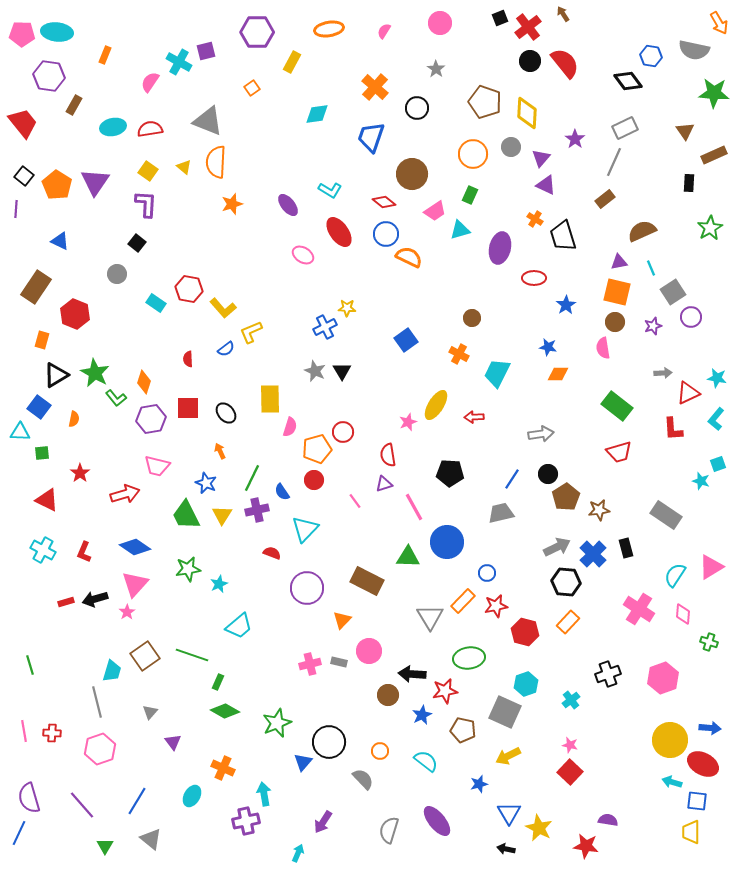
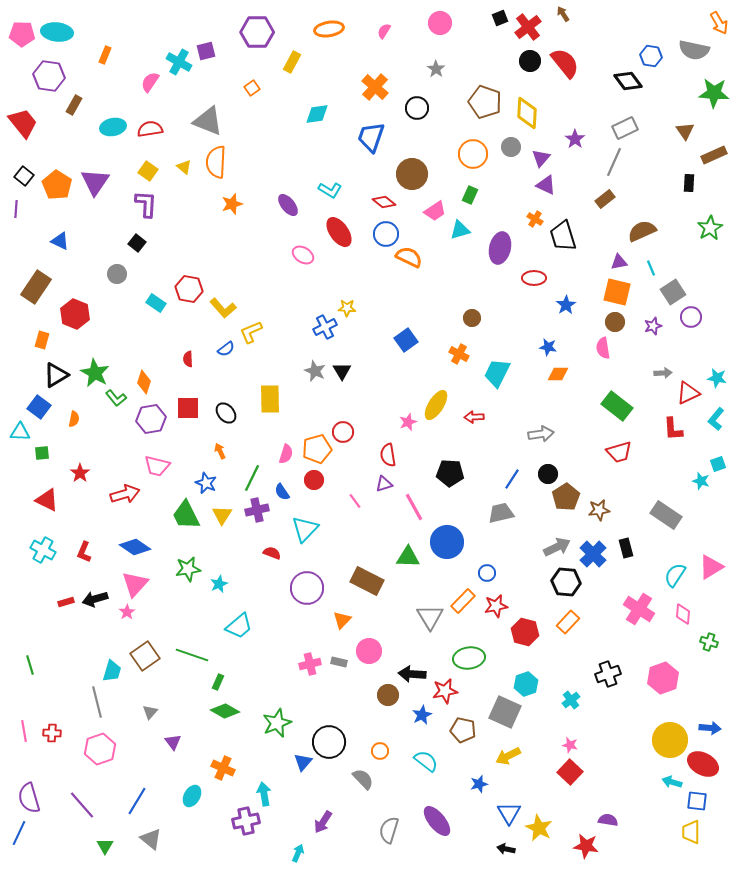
pink semicircle at (290, 427): moved 4 px left, 27 px down
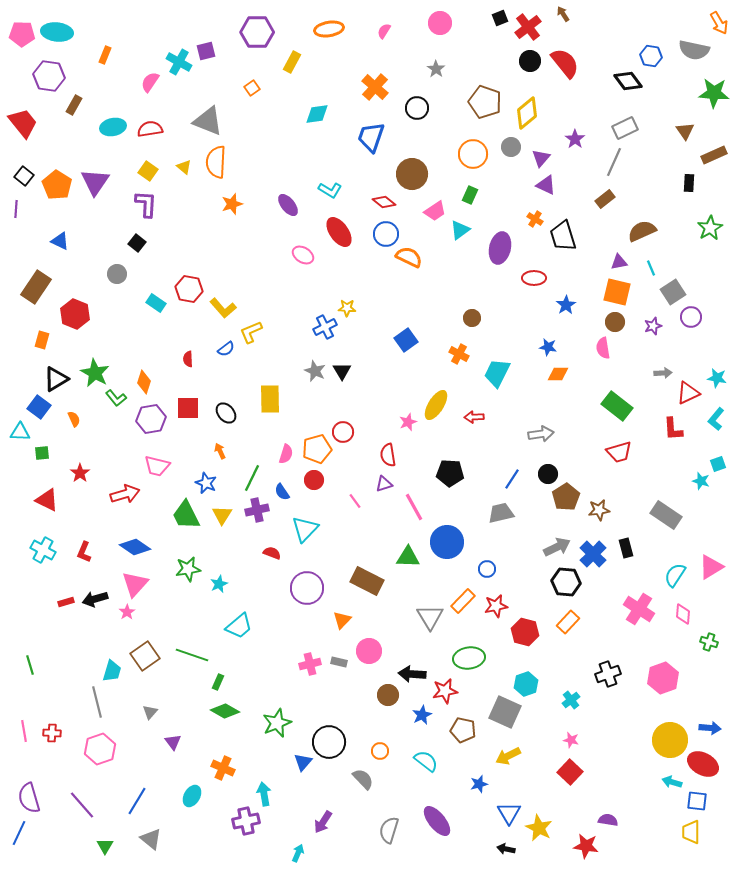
yellow diamond at (527, 113): rotated 48 degrees clockwise
cyan triangle at (460, 230): rotated 20 degrees counterclockwise
black triangle at (56, 375): moved 4 px down
orange semicircle at (74, 419): rotated 35 degrees counterclockwise
blue circle at (487, 573): moved 4 px up
pink star at (570, 745): moved 1 px right, 5 px up
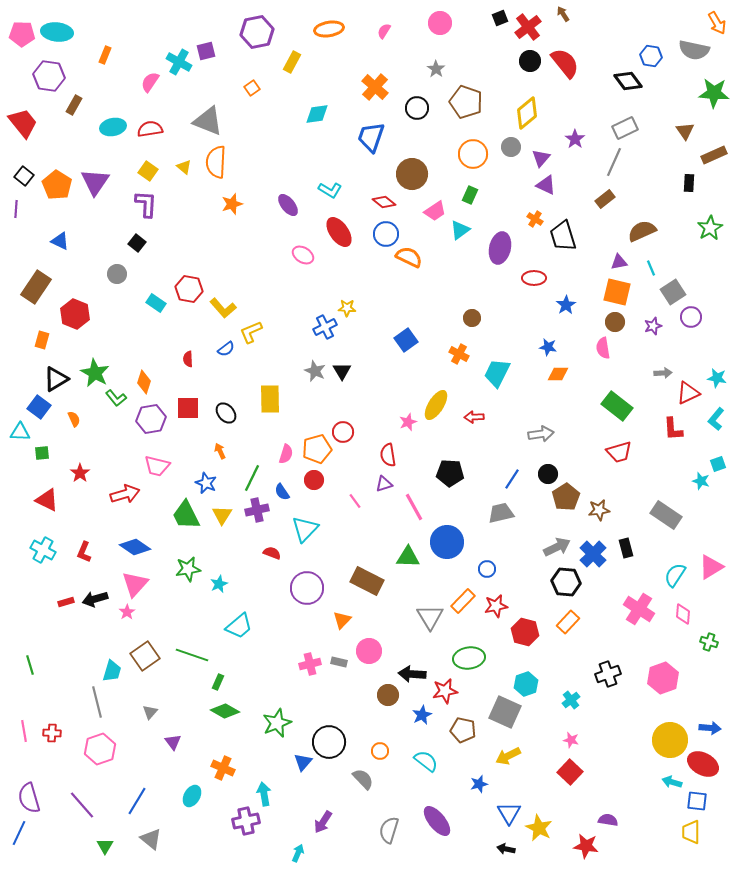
orange arrow at (719, 23): moved 2 px left
purple hexagon at (257, 32): rotated 12 degrees counterclockwise
brown pentagon at (485, 102): moved 19 px left
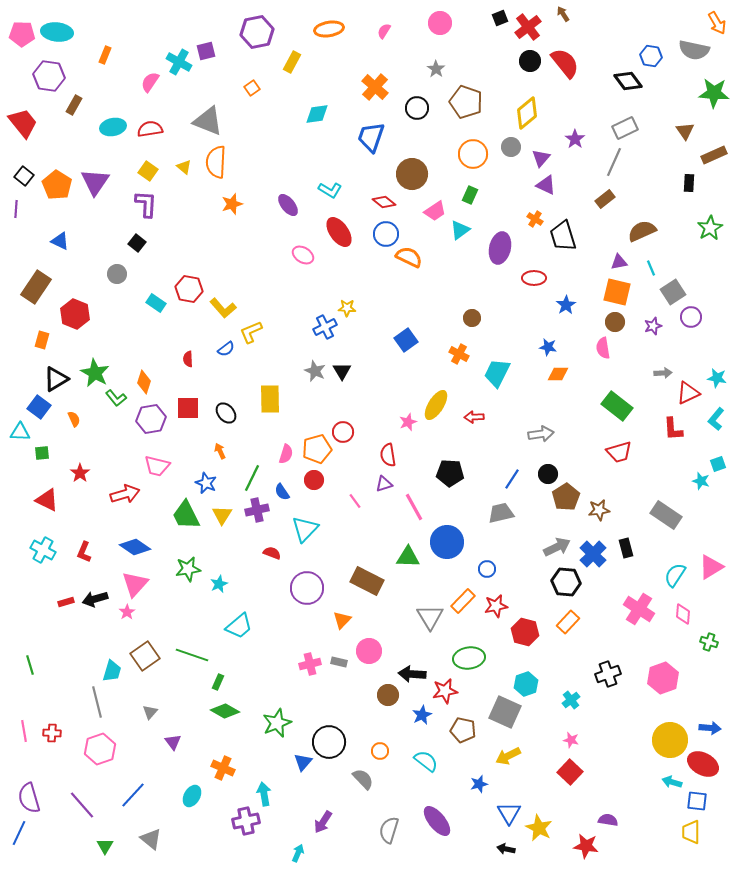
blue line at (137, 801): moved 4 px left, 6 px up; rotated 12 degrees clockwise
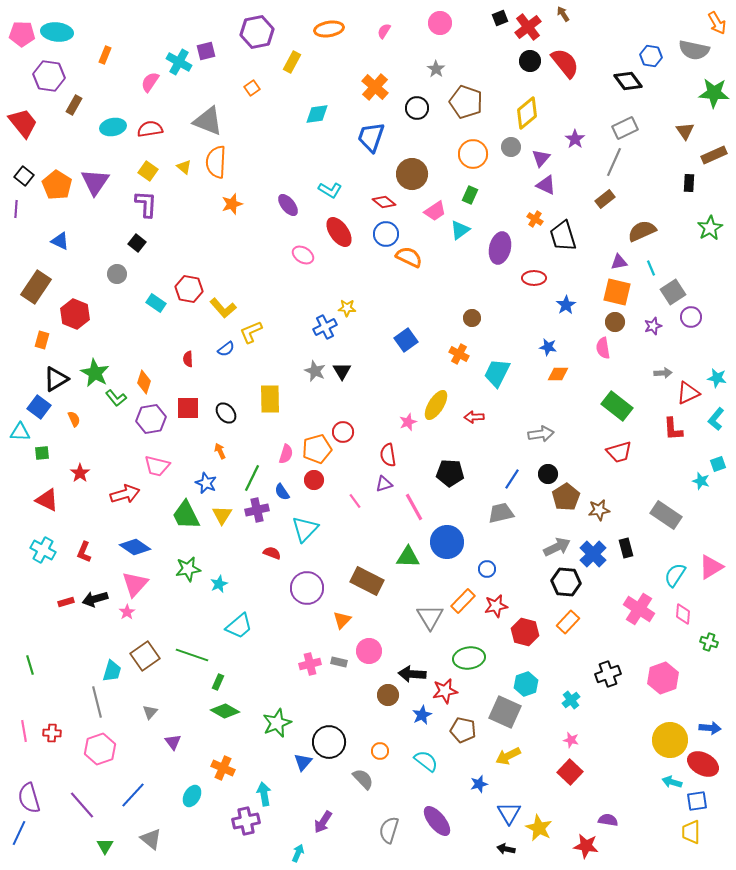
blue square at (697, 801): rotated 15 degrees counterclockwise
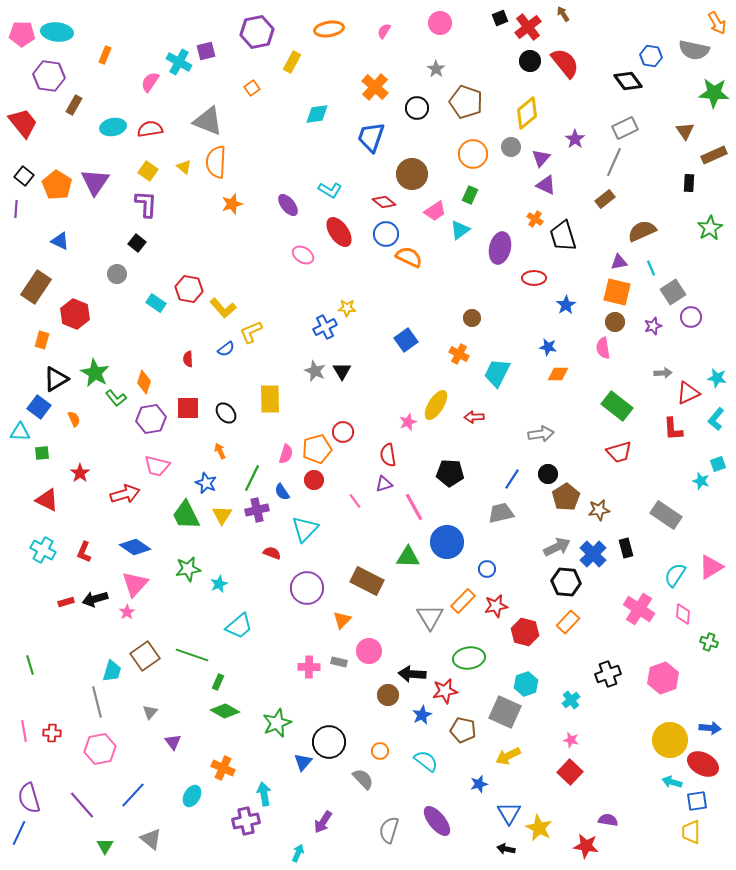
pink cross at (310, 664): moved 1 px left, 3 px down; rotated 15 degrees clockwise
pink hexagon at (100, 749): rotated 8 degrees clockwise
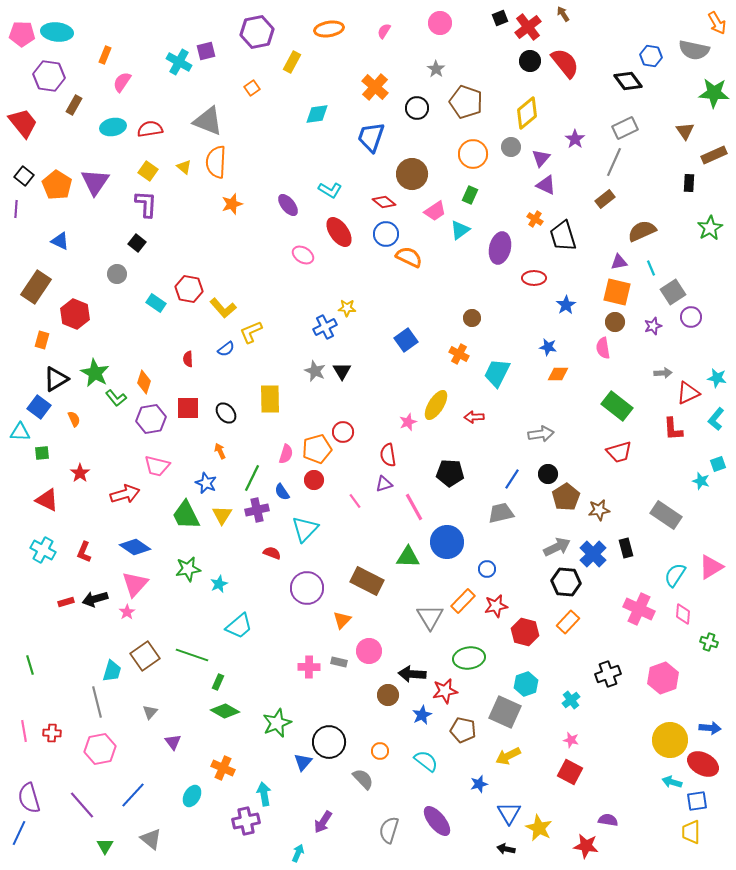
pink semicircle at (150, 82): moved 28 px left
pink cross at (639, 609): rotated 8 degrees counterclockwise
red square at (570, 772): rotated 15 degrees counterclockwise
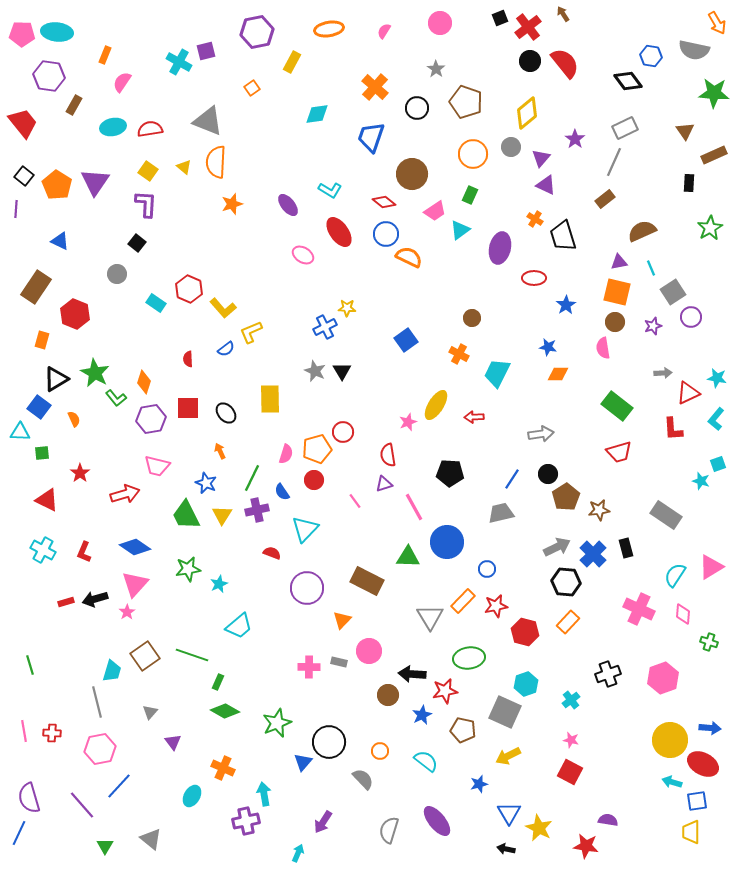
red hexagon at (189, 289): rotated 12 degrees clockwise
blue line at (133, 795): moved 14 px left, 9 px up
